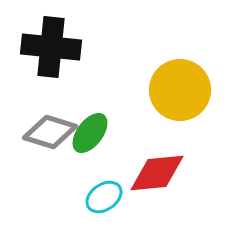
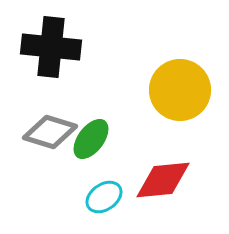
green ellipse: moved 1 px right, 6 px down
red diamond: moved 6 px right, 7 px down
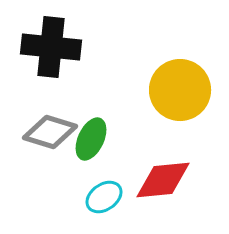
green ellipse: rotated 12 degrees counterclockwise
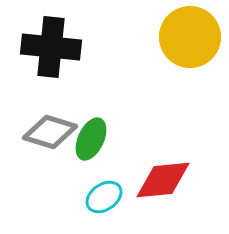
yellow circle: moved 10 px right, 53 px up
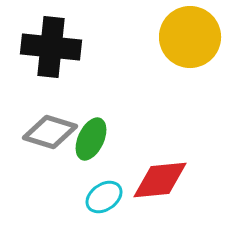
red diamond: moved 3 px left
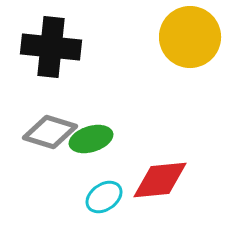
green ellipse: rotated 48 degrees clockwise
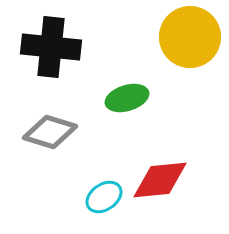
green ellipse: moved 36 px right, 41 px up
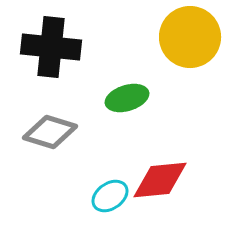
cyan ellipse: moved 6 px right, 1 px up
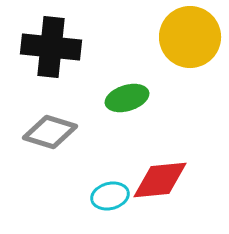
cyan ellipse: rotated 21 degrees clockwise
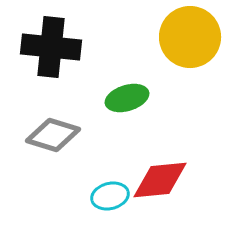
gray diamond: moved 3 px right, 3 px down
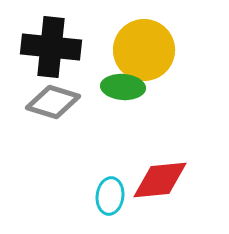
yellow circle: moved 46 px left, 13 px down
green ellipse: moved 4 px left, 11 px up; rotated 21 degrees clockwise
gray diamond: moved 33 px up
cyan ellipse: rotated 69 degrees counterclockwise
